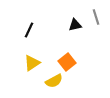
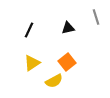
black triangle: moved 7 px left, 3 px down
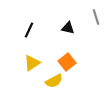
black triangle: rotated 24 degrees clockwise
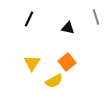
black line: moved 11 px up
yellow triangle: rotated 24 degrees counterclockwise
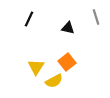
yellow triangle: moved 4 px right, 4 px down
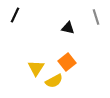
black line: moved 14 px left, 4 px up
yellow triangle: moved 1 px down
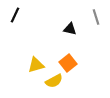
black triangle: moved 2 px right, 1 px down
orange square: moved 1 px right, 1 px down
yellow triangle: moved 3 px up; rotated 42 degrees clockwise
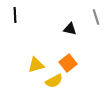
black line: rotated 28 degrees counterclockwise
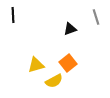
black line: moved 2 px left
black triangle: rotated 32 degrees counterclockwise
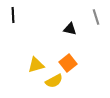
black triangle: rotated 32 degrees clockwise
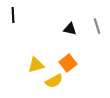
gray line: moved 1 px right, 9 px down
